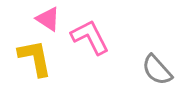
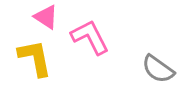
pink triangle: moved 2 px left, 2 px up
gray semicircle: moved 1 px right, 1 px up; rotated 12 degrees counterclockwise
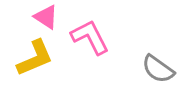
yellow L-shape: rotated 78 degrees clockwise
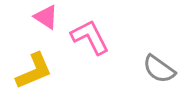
yellow L-shape: moved 1 px left, 13 px down
gray semicircle: moved 1 px right
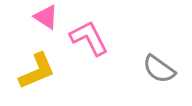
pink L-shape: moved 1 px left, 1 px down
yellow L-shape: moved 3 px right
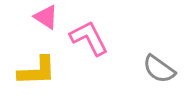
yellow L-shape: rotated 21 degrees clockwise
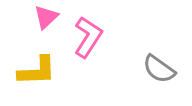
pink triangle: rotated 44 degrees clockwise
pink L-shape: moved 1 px left, 1 px up; rotated 60 degrees clockwise
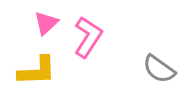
pink triangle: moved 6 px down
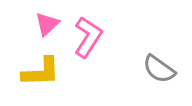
pink triangle: moved 1 px right, 1 px down
yellow L-shape: moved 4 px right, 1 px down
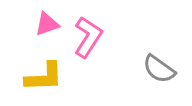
pink triangle: rotated 24 degrees clockwise
yellow L-shape: moved 3 px right, 5 px down
